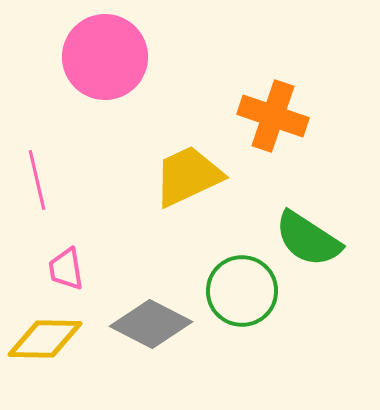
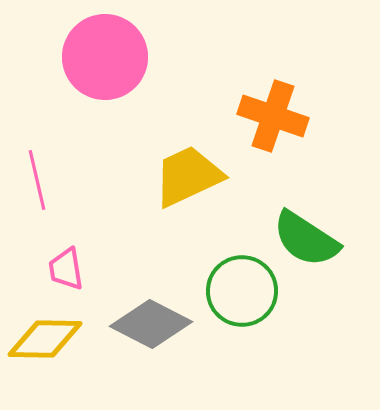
green semicircle: moved 2 px left
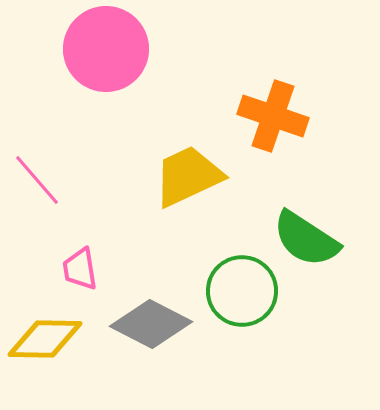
pink circle: moved 1 px right, 8 px up
pink line: rotated 28 degrees counterclockwise
pink trapezoid: moved 14 px right
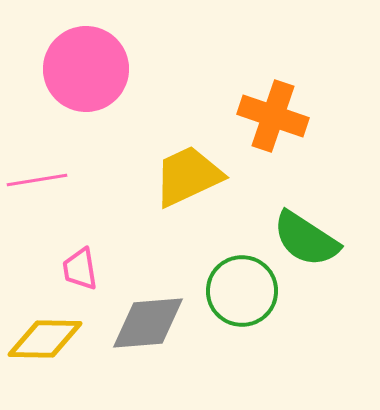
pink circle: moved 20 px left, 20 px down
pink line: rotated 58 degrees counterclockwise
gray diamond: moved 3 px left, 1 px up; rotated 32 degrees counterclockwise
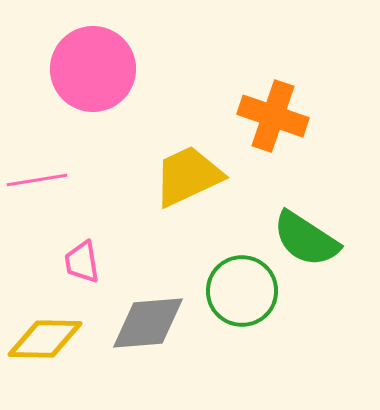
pink circle: moved 7 px right
pink trapezoid: moved 2 px right, 7 px up
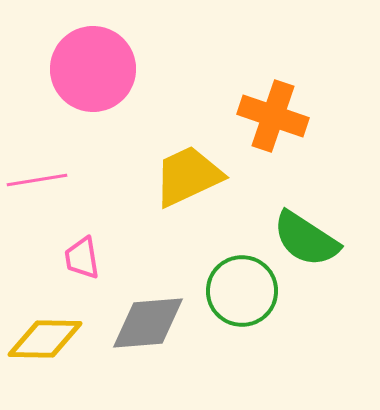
pink trapezoid: moved 4 px up
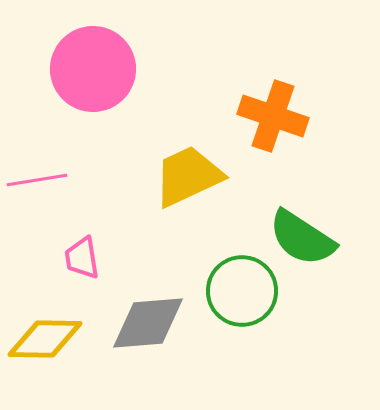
green semicircle: moved 4 px left, 1 px up
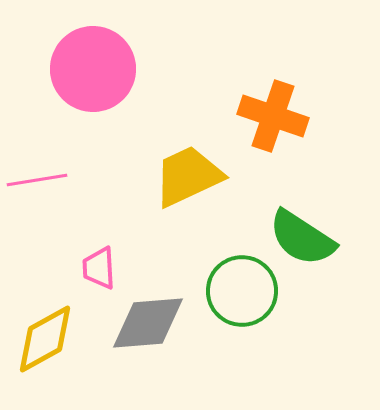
pink trapezoid: moved 17 px right, 10 px down; rotated 6 degrees clockwise
yellow diamond: rotated 30 degrees counterclockwise
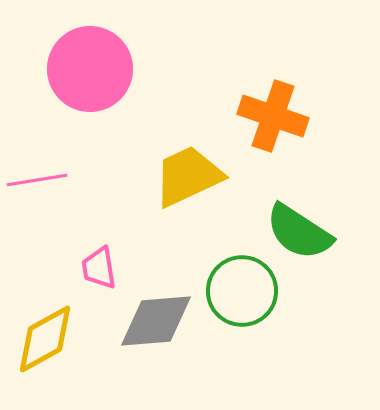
pink circle: moved 3 px left
green semicircle: moved 3 px left, 6 px up
pink trapezoid: rotated 6 degrees counterclockwise
gray diamond: moved 8 px right, 2 px up
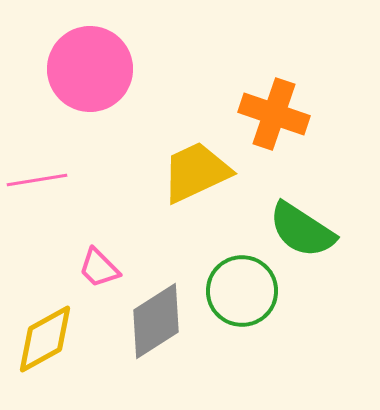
orange cross: moved 1 px right, 2 px up
yellow trapezoid: moved 8 px right, 4 px up
green semicircle: moved 3 px right, 2 px up
pink trapezoid: rotated 36 degrees counterclockwise
gray diamond: rotated 28 degrees counterclockwise
